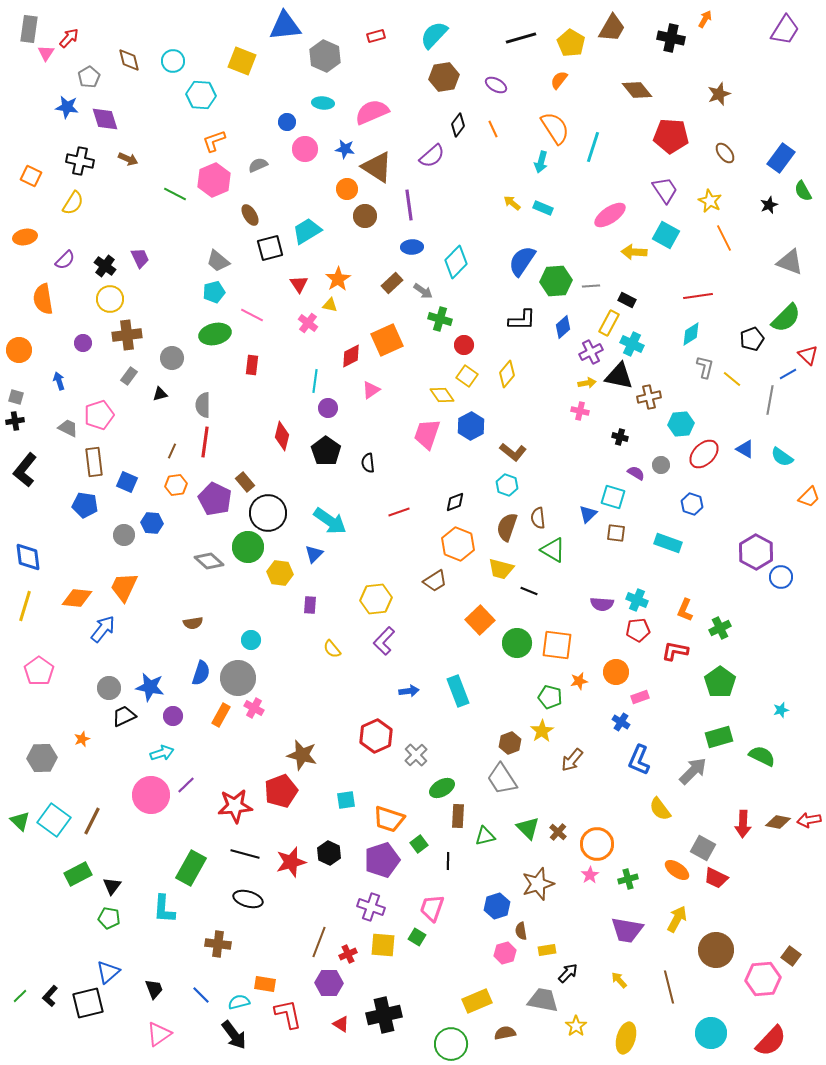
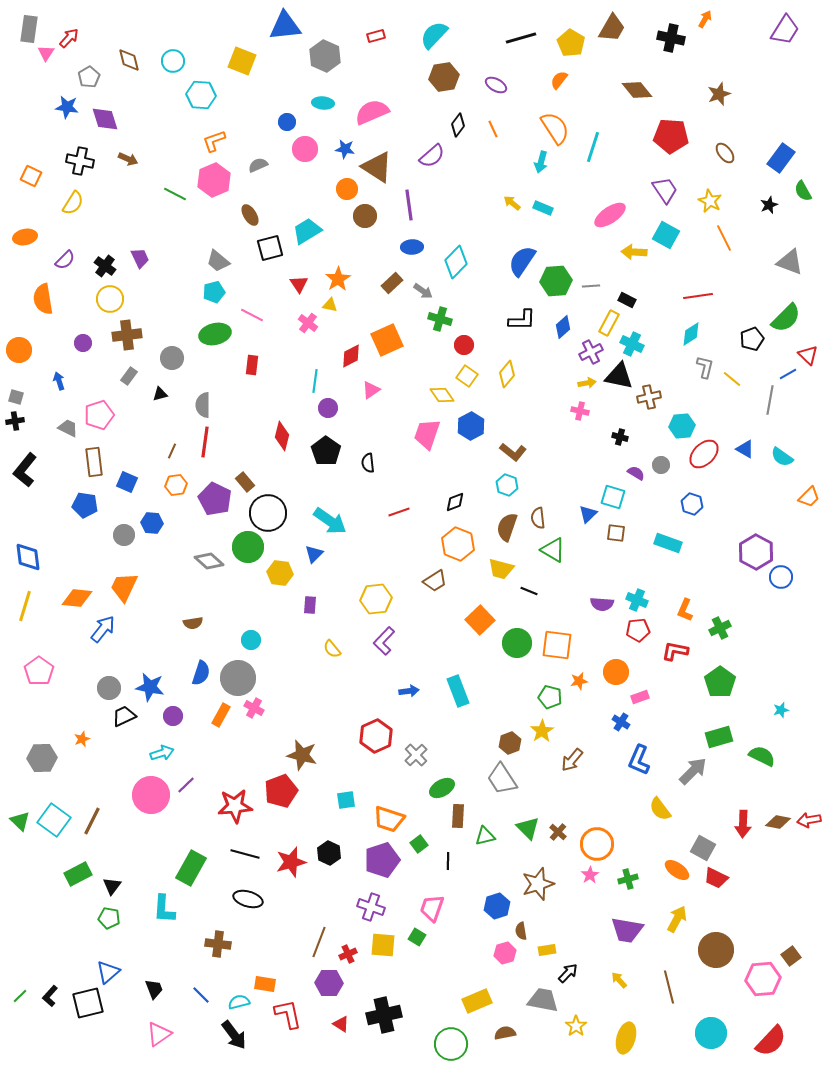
cyan hexagon at (681, 424): moved 1 px right, 2 px down
brown square at (791, 956): rotated 18 degrees clockwise
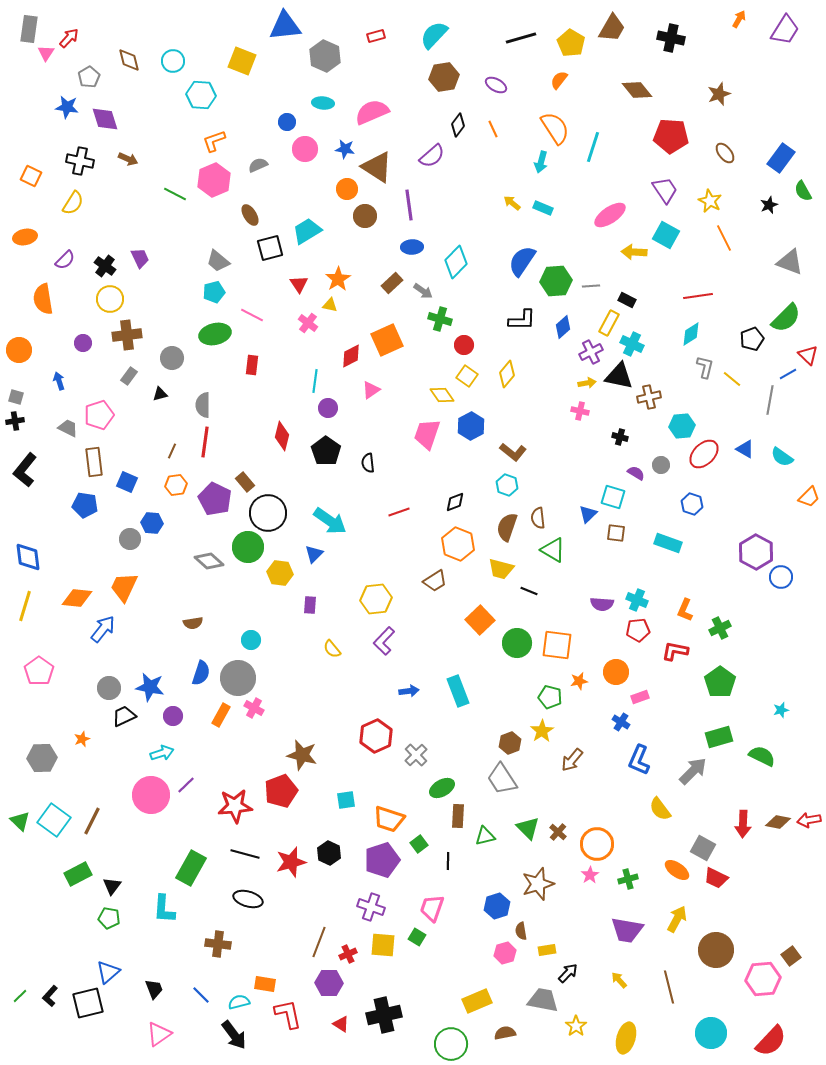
orange arrow at (705, 19): moved 34 px right
gray circle at (124, 535): moved 6 px right, 4 px down
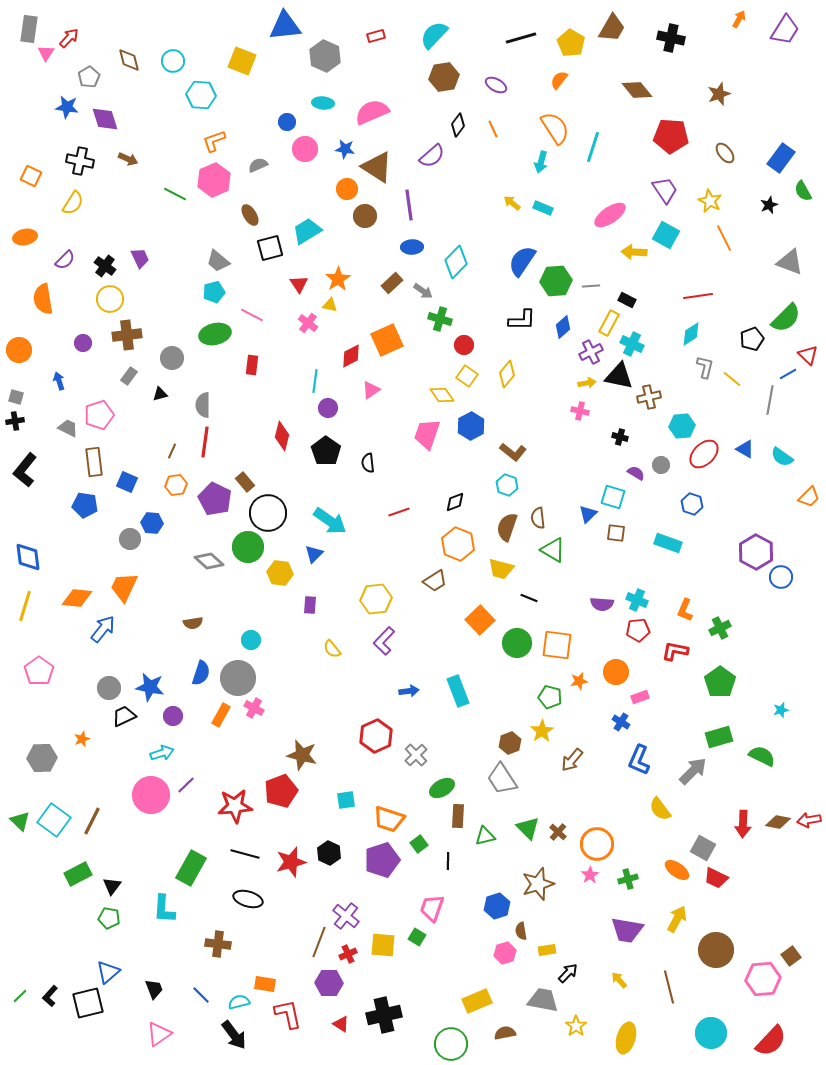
black line at (529, 591): moved 7 px down
purple cross at (371, 907): moved 25 px left, 9 px down; rotated 20 degrees clockwise
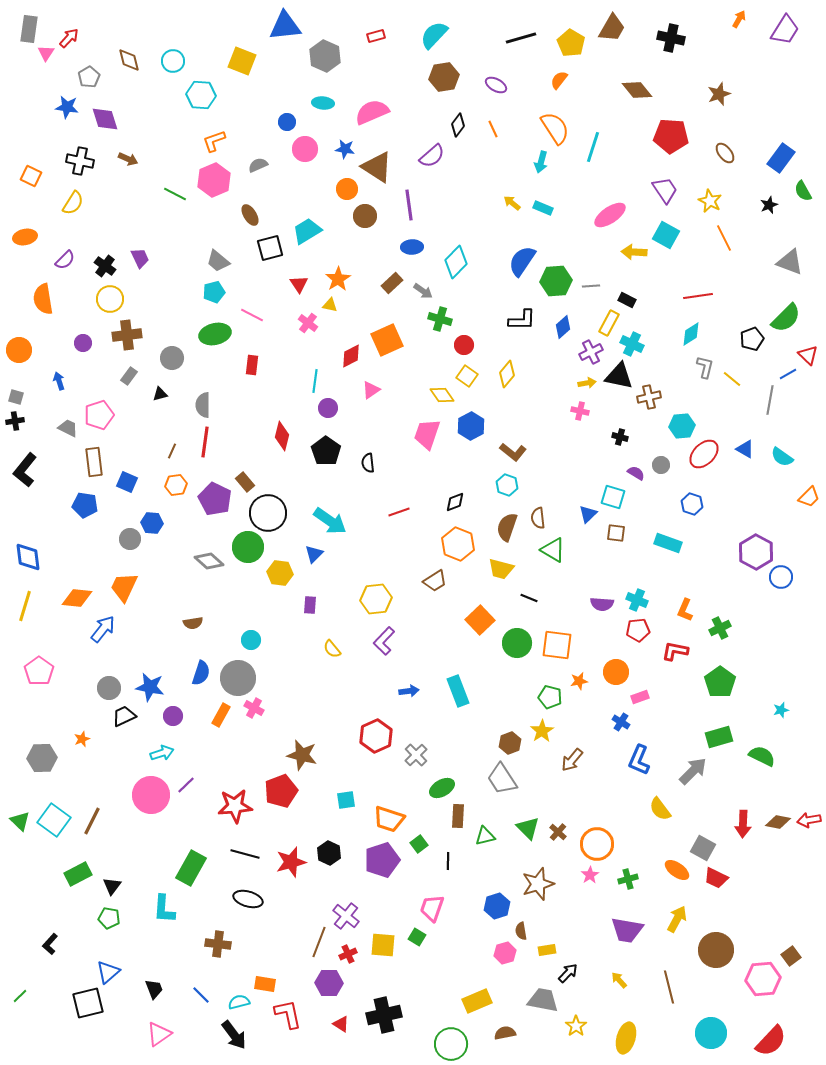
black L-shape at (50, 996): moved 52 px up
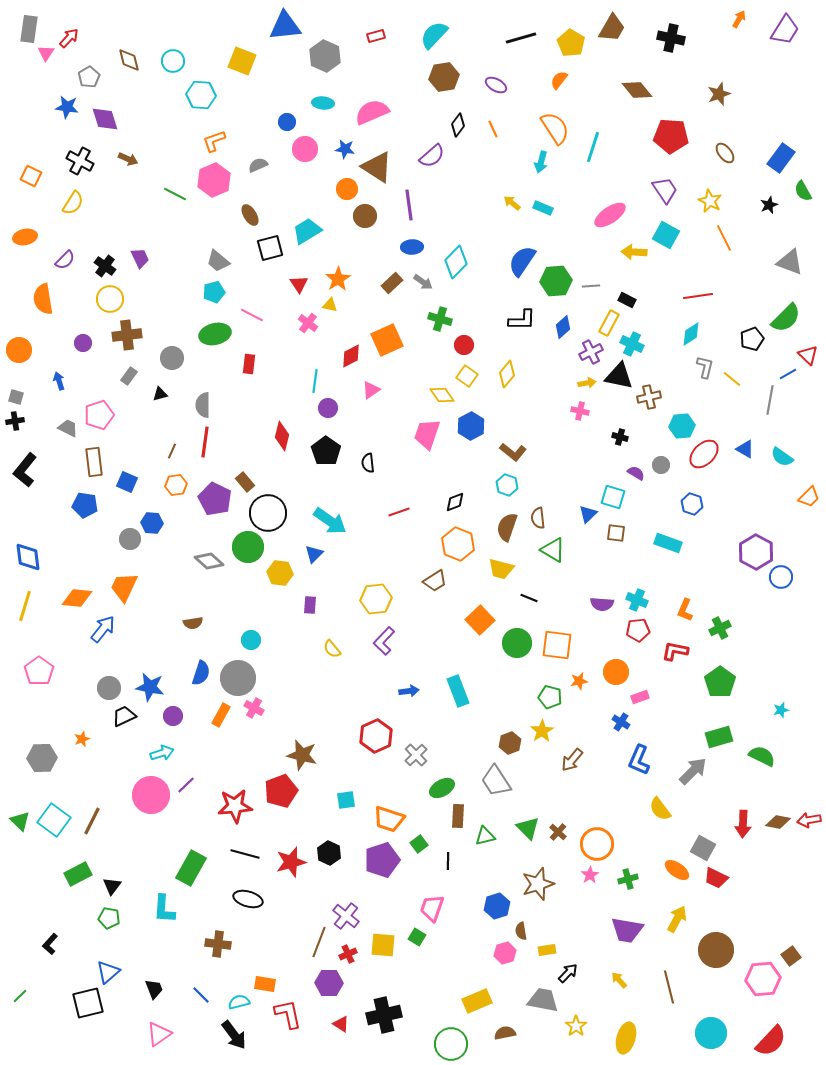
black cross at (80, 161): rotated 16 degrees clockwise
gray arrow at (423, 291): moved 9 px up
red rectangle at (252, 365): moved 3 px left, 1 px up
gray trapezoid at (502, 779): moved 6 px left, 2 px down
